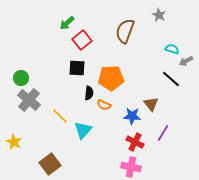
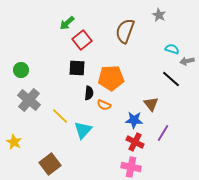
gray arrow: moved 1 px right; rotated 16 degrees clockwise
green circle: moved 8 px up
blue star: moved 2 px right, 4 px down
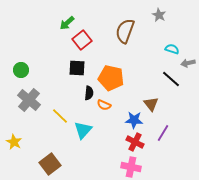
gray arrow: moved 1 px right, 2 px down
orange pentagon: rotated 15 degrees clockwise
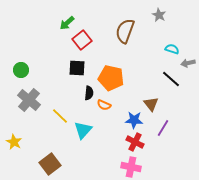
purple line: moved 5 px up
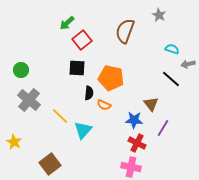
gray arrow: moved 1 px down
red cross: moved 2 px right, 1 px down
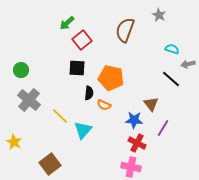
brown semicircle: moved 1 px up
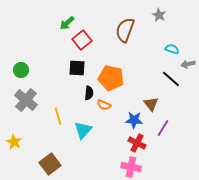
gray cross: moved 3 px left
yellow line: moved 2 px left; rotated 30 degrees clockwise
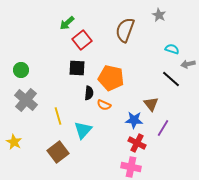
brown square: moved 8 px right, 12 px up
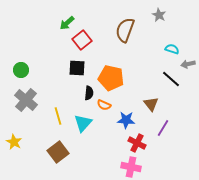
blue star: moved 8 px left
cyan triangle: moved 7 px up
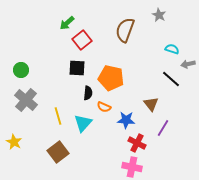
black semicircle: moved 1 px left
orange semicircle: moved 2 px down
pink cross: moved 1 px right
